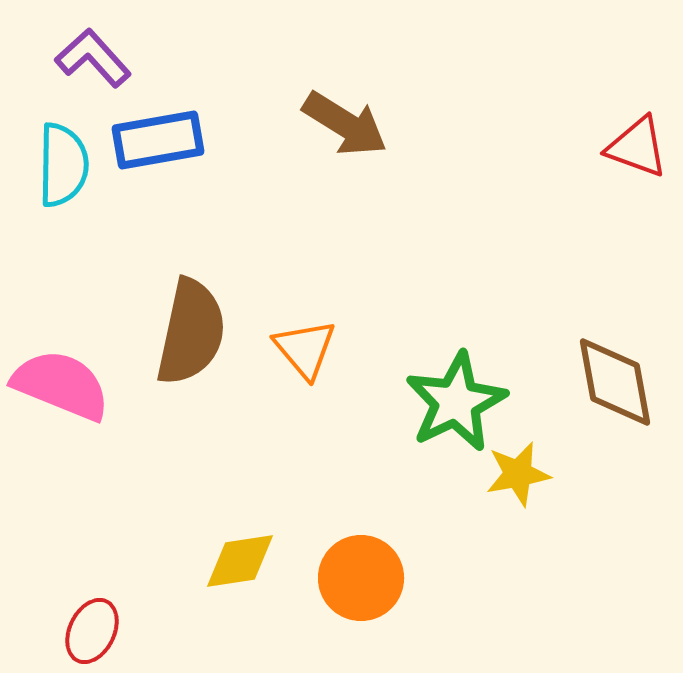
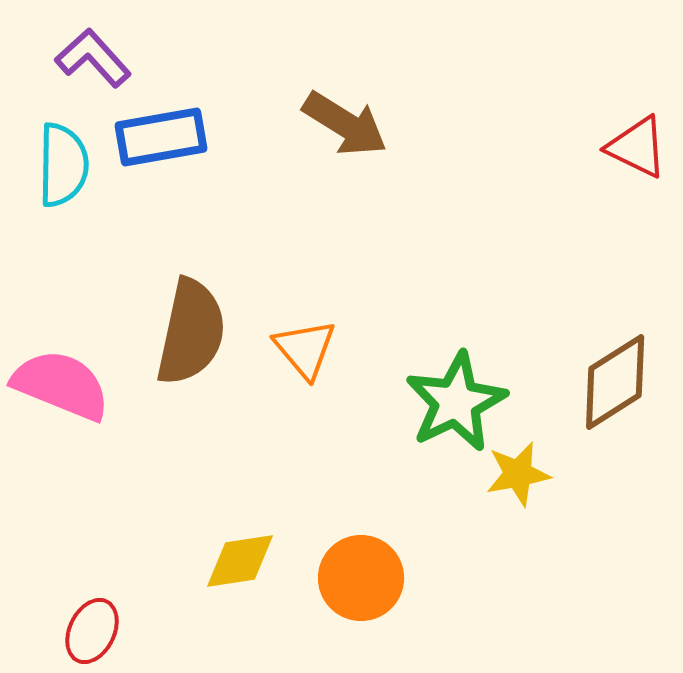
blue rectangle: moved 3 px right, 3 px up
red triangle: rotated 6 degrees clockwise
brown diamond: rotated 68 degrees clockwise
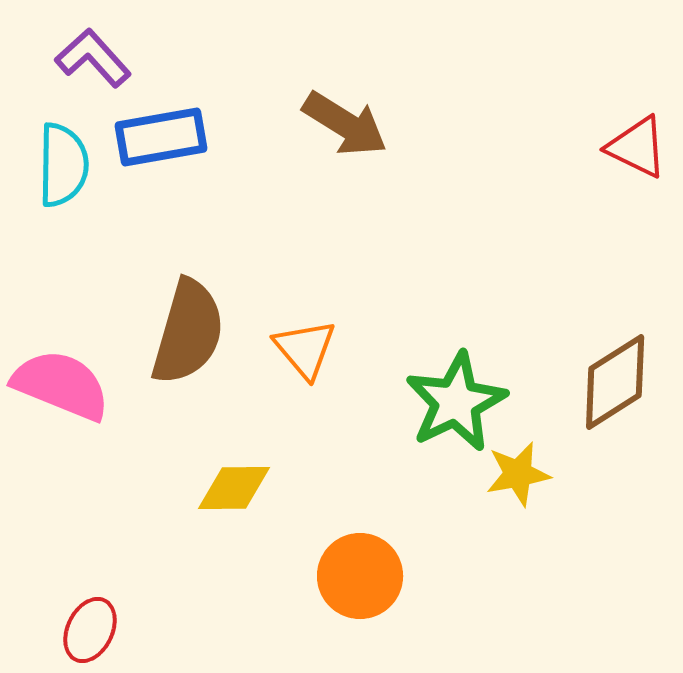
brown semicircle: moved 3 px left; rotated 4 degrees clockwise
yellow diamond: moved 6 px left, 73 px up; rotated 8 degrees clockwise
orange circle: moved 1 px left, 2 px up
red ellipse: moved 2 px left, 1 px up
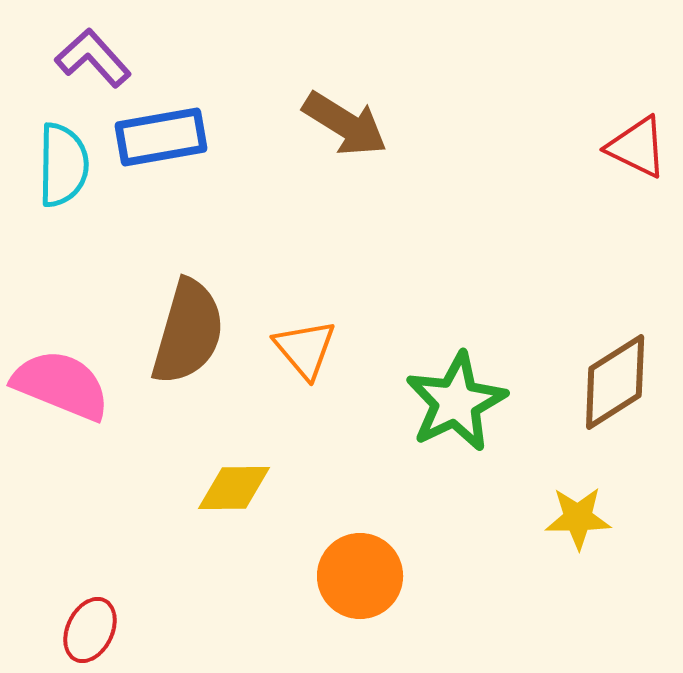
yellow star: moved 60 px right, 44 px down; rotated 10 degrees clockwise
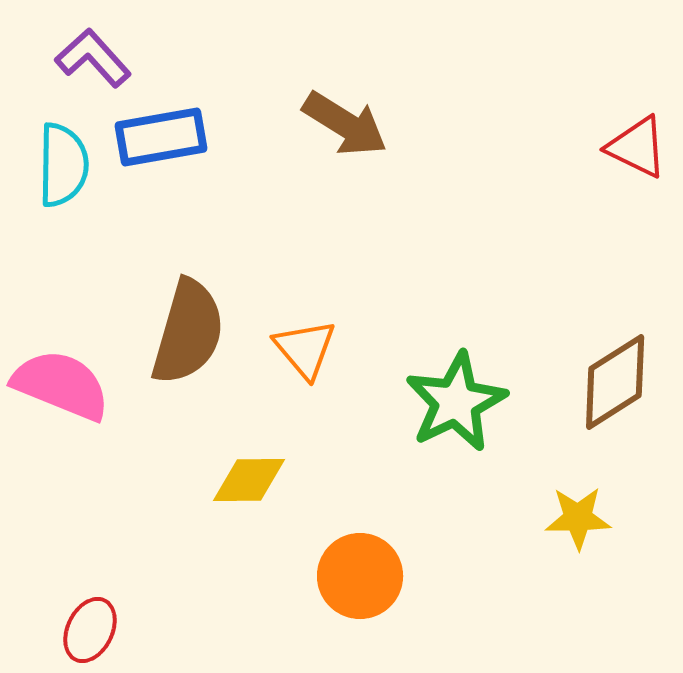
yellow diamond: moved 15 px right, 8 px up
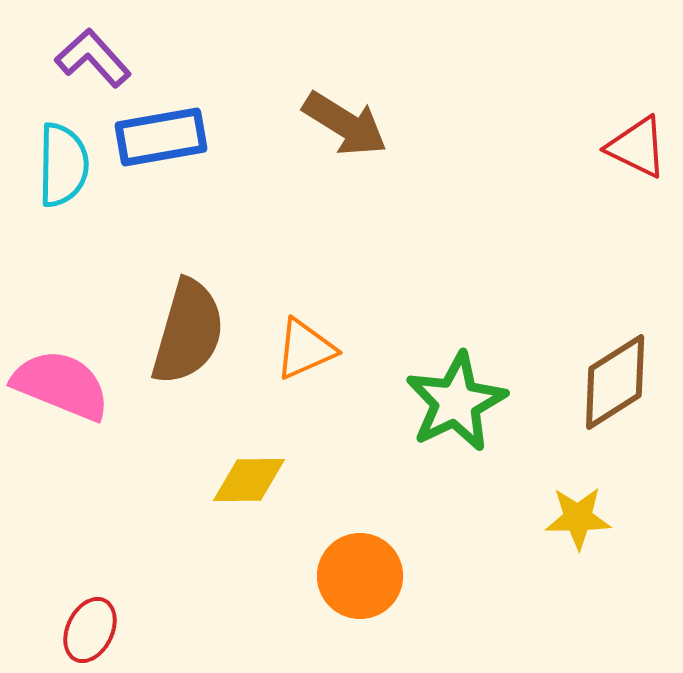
orange triangle: rotated 46 degrees clockwise
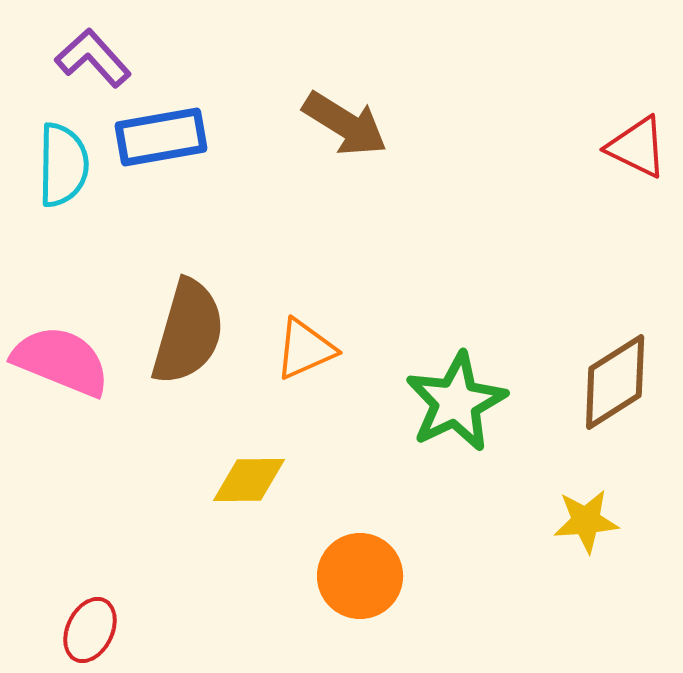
pink semicircle: moved 24 px up
yellow star: moved 8 px right, 3 px down; rotated 4 degrees counterclockwise
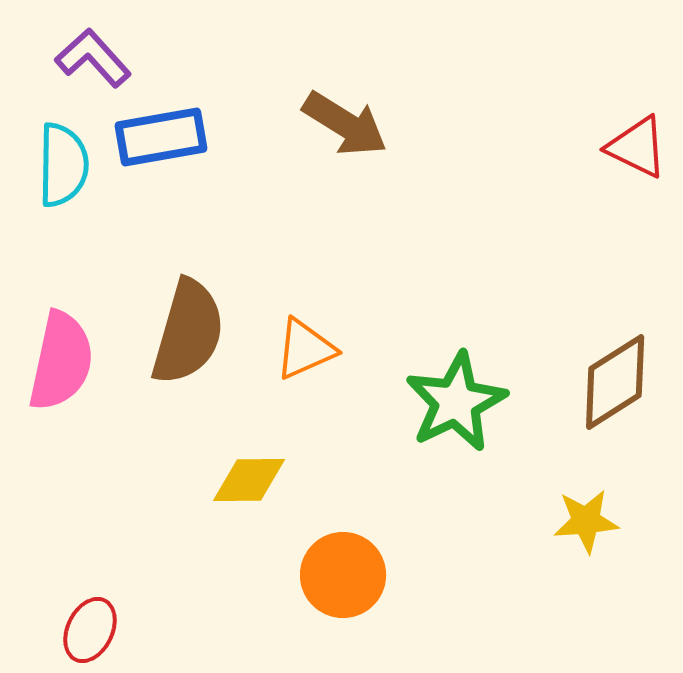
pink semicircle: rotated 80 degrees clockwise
orange circle: moved 17 px left, 1 px up
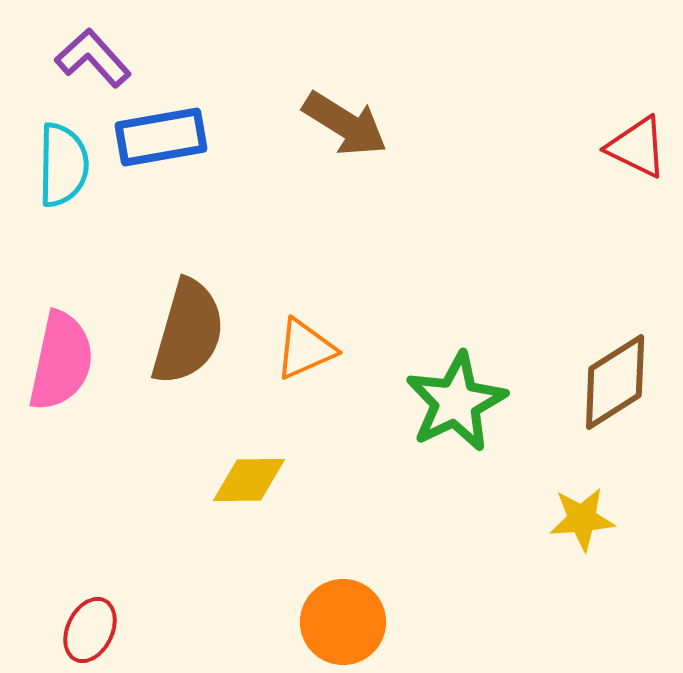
yellow star: moved 4 px left, 2 px up
orange circle: moved 47 px down
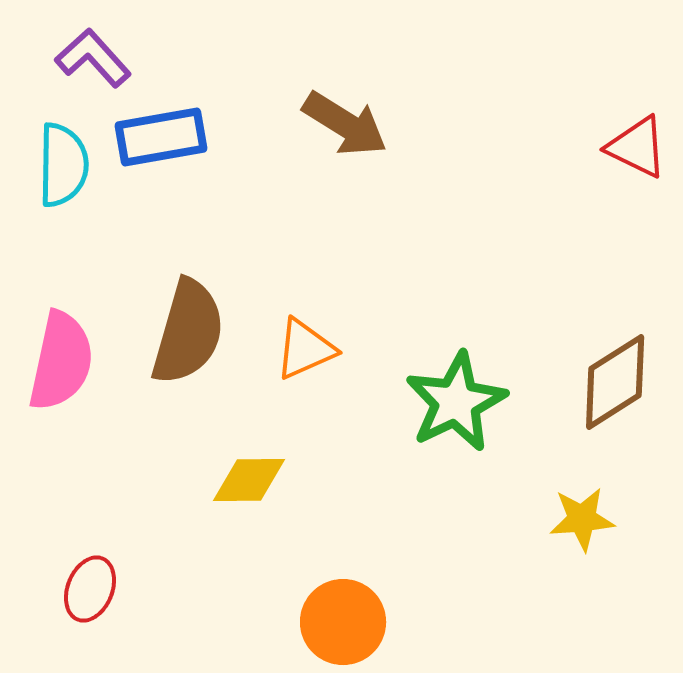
red ellipse: moved 41 px up; rotated 4 degrees counterclockwise
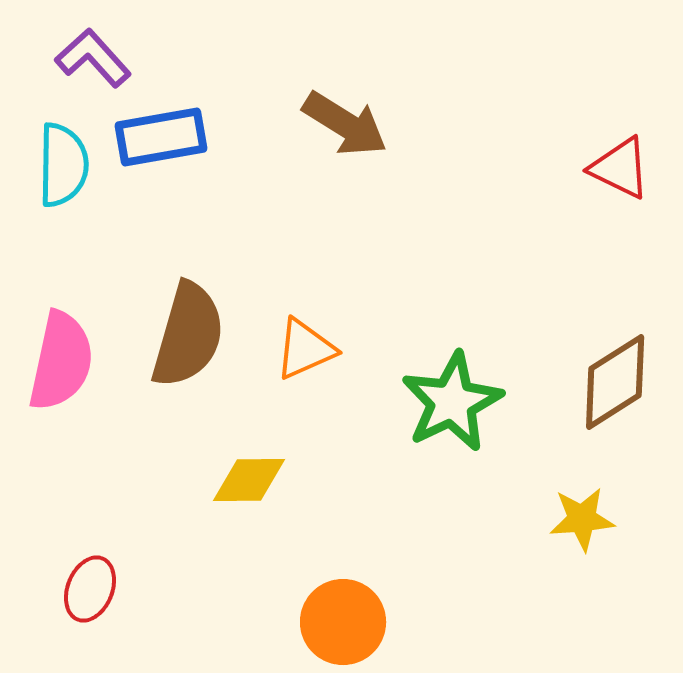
red triangle: moved 17 px left, 21 px down
brown semicircle: moved 3 px down
green star: moved 4 px left
